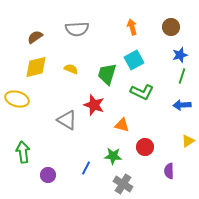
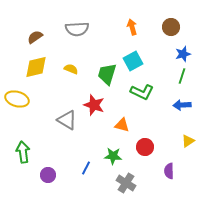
blue star: moved 3 px right, 1 px up
cyan square: moved 1 px left, 1 px down
gray cross: moved 3 px right, 1 px up
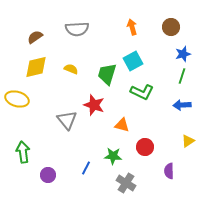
gray triangle: rotated 20 degrees clockwise
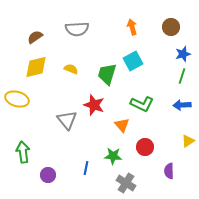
green L-shape: moved 12 px down
orange triangle: rotated 35 degrees clockwise
blue line: rotated 16 degrees counterclockwise
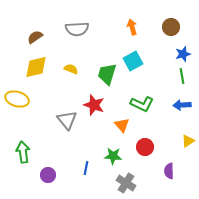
green line: rotated 28 degrees counterclockwise
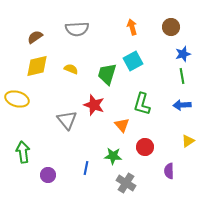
yellow diamond: moved 1 px right, 1 px up
green L-shape: rotated 80 degrees clockwise
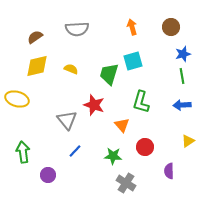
cyan square: rotated 12 degrees clockwise
green trapezoid: moved 2 px right
green L-shape: moved 1 px left, 2 px up
blue line: moved 11 px left, 17 px up; rotated 32 degrees clockwise
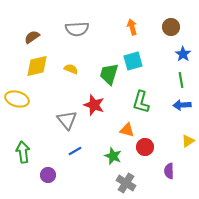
brown semicircle: moved 3 px left
blue star: rotated 21 degrees counterclockwise
green line: moved 1 px left, 4 px down
orange triangle: moved 5 px right, 5 px down; rotated 35 degrees counterclockwise
blue line: rotated 16 degrees clockwise
green star: rotated 18 degrees clockwise
